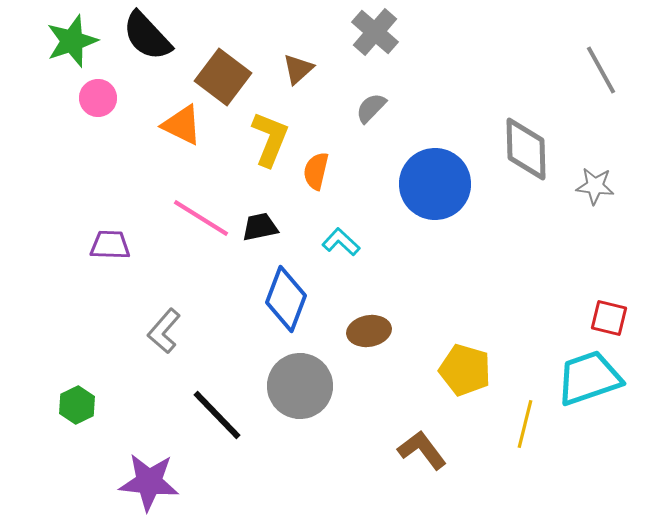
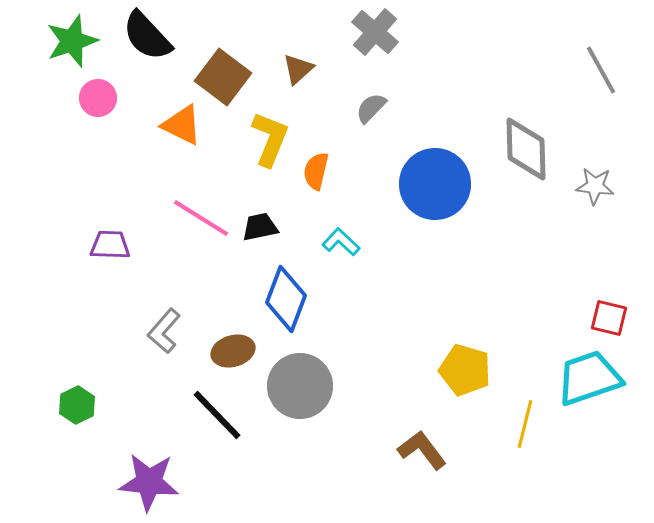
brown ellipse: moved 136 px left, 20 px down; rotated 6 degrees counterclockwise
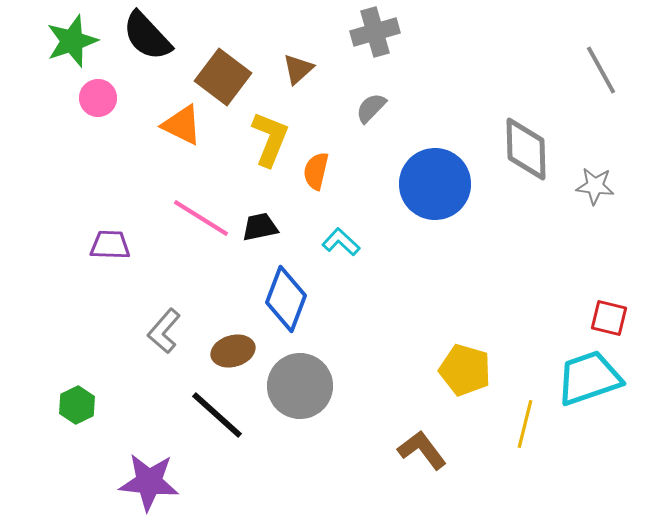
gray cross: rotated 33 degrees clockwise
black line: rotated 4 degrees counterclockwise
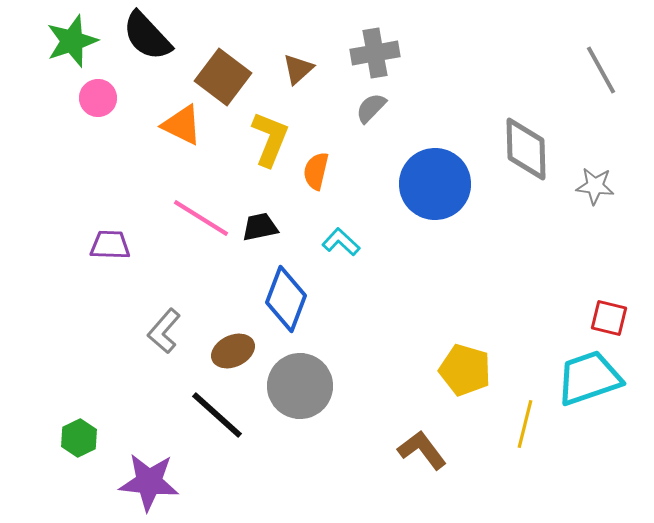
gray cross: moved 21 px down; rotated 6 degrees clockwise
brown ellipse: rotated 9 degrees counterclockwise
green hexagon: moved 2 px right, 33 px down
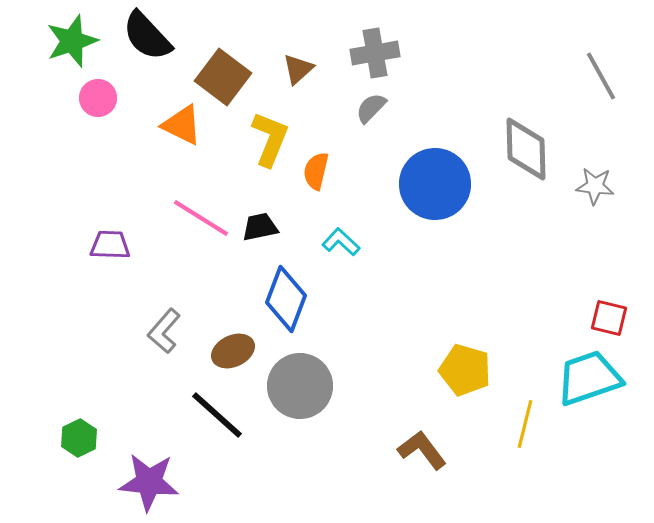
gray line: moved 6 px down
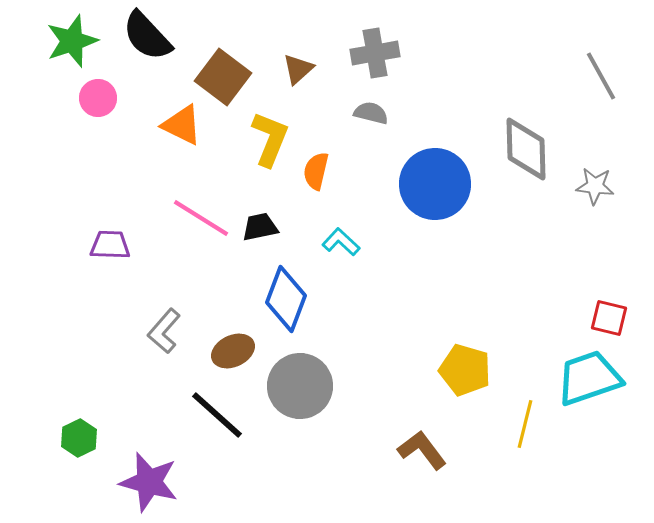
gray semicircle: moved 5 px down; rotated 60 degrees clockwise
purple star: rotated 10 degrees clockwise
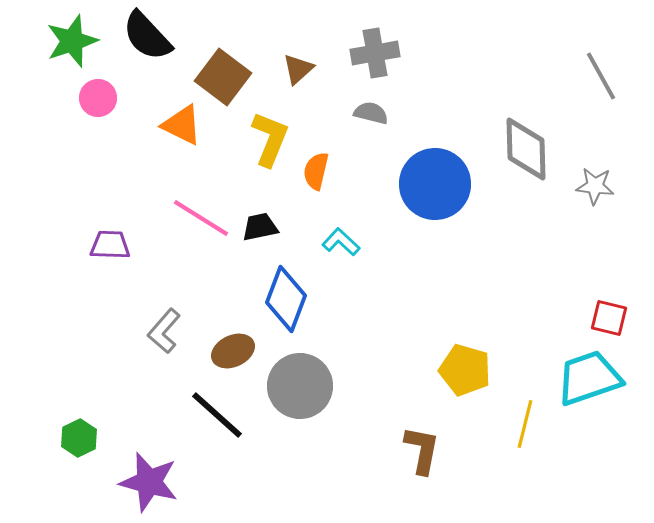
brown L-shape: rotated 48 degrees clockwise
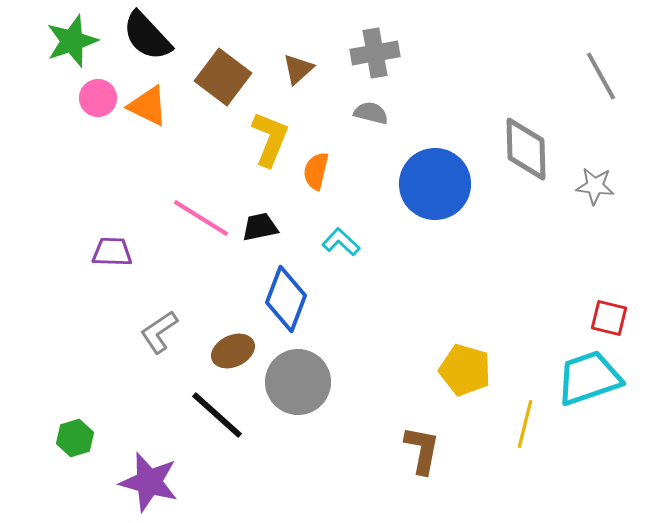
orange triangle: moved 34 px left, 19 px up
purple trapezoid: moved 2 px right, 7 px down
gray L-shape: moved 5 px left, 1 px down; rotated 15 degrees clockwise
gray circle: moved 2 px left, 4 px up
green hexagon: moved 4 px left; rotated 9 degrees clockwise
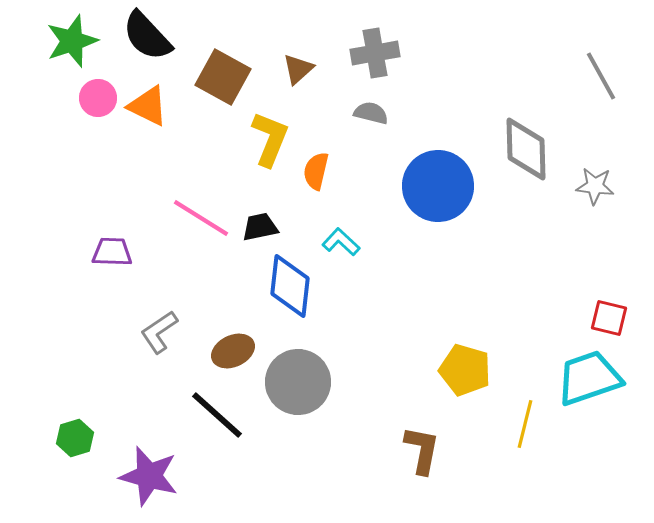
brown square: rotated 8 degrees counterclockwise
blue circle: moved 3 px right, 2 px down
blue diamond: moved 4 px right, 13 px up; rotated 14 degrees counterclockwise
purple star: moved 6 px up
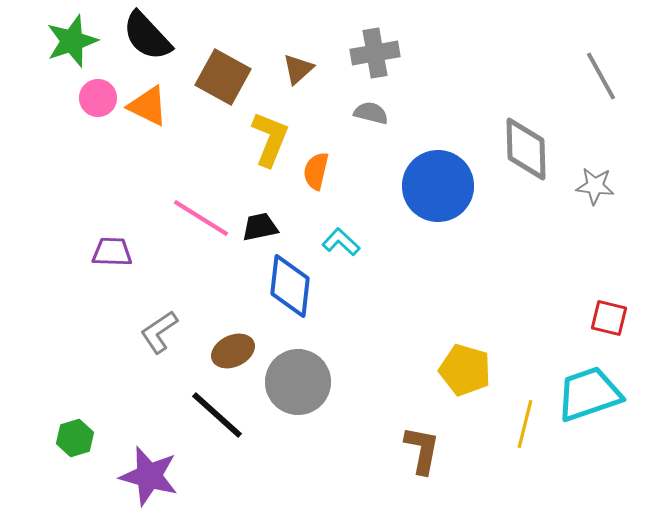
cyan trapezoid: moved 16 px down
